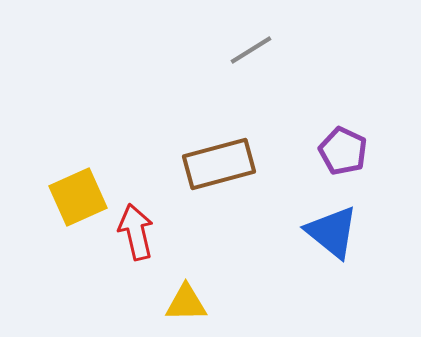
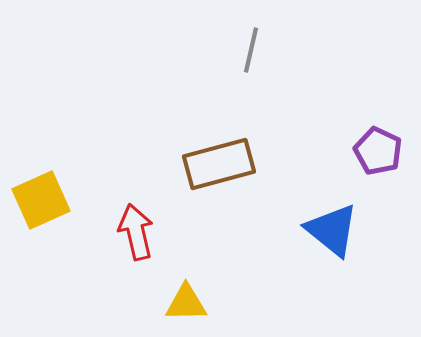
gray line: rotated 45 degrees counterclockwise
purple pentagon: moved 35 px right
yellow square: moved 37 px left, 3 px down
blue triangle: moved 2 px up
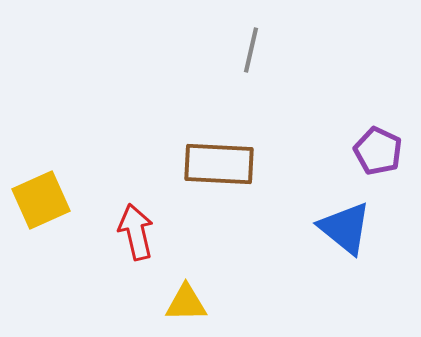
brown rectangle: rotated 18 degrees clockwise
blue triangle: moved 13 px right, 2 px up
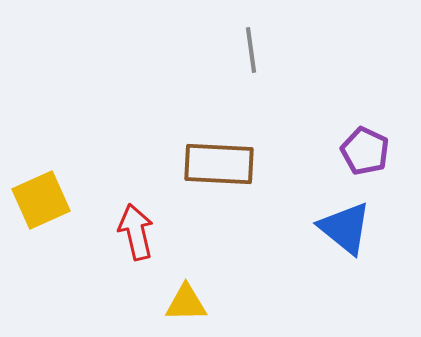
gray line: rotated 21 degrees counterclockwise
purple pentagon: moved 13 px left
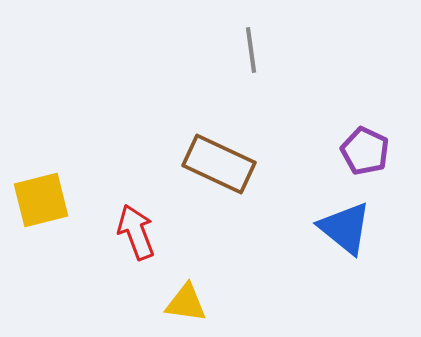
brown rectangle: rotated 22 degrees clockwise
yellow square: rotated 10 degrees clockwise
red arrow: rotated 8 degrees counterclockwise
yellow triangle: rotated 9 degrees clockwise
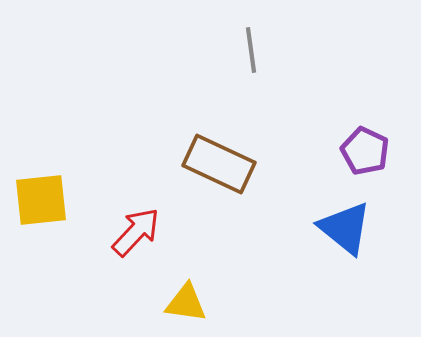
yellow square: rotated 8 degrees clockwise
red arrow: rotated 64 degrees clockwise
